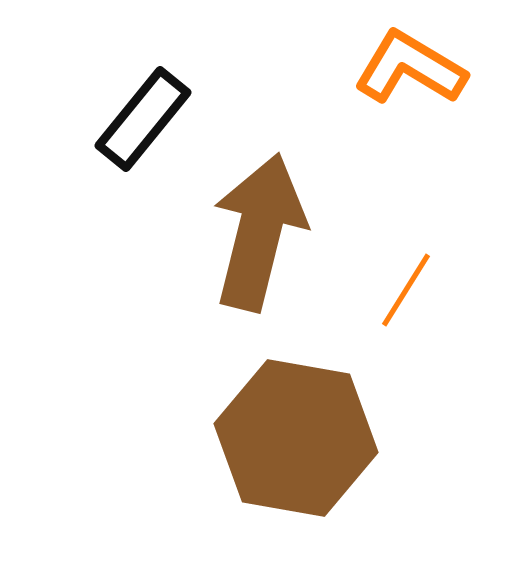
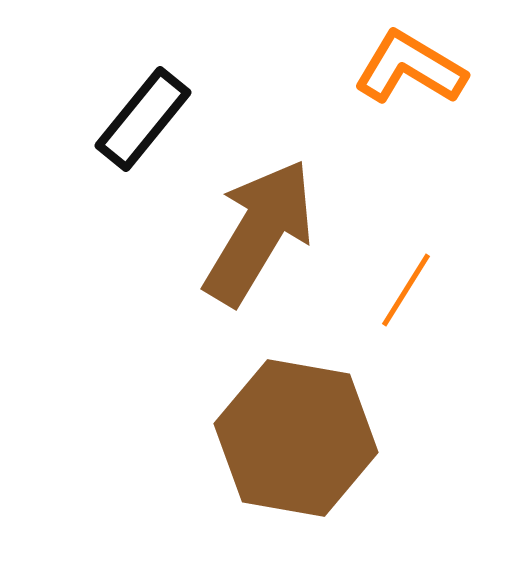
brown arrow: rotated 17 degrees clockwise
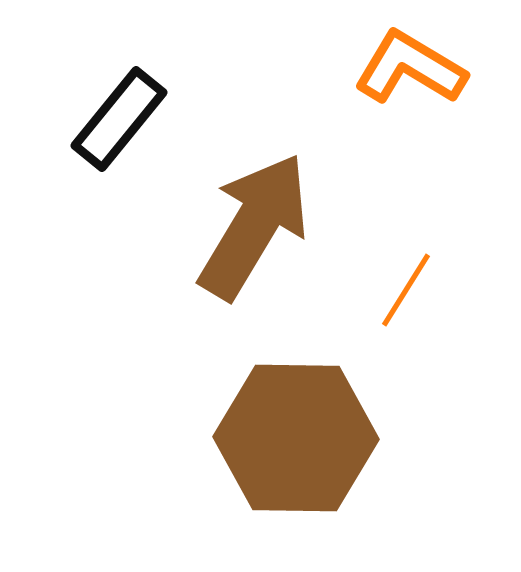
black rectangle: moved 24 px left
brown arrow: moved 5 px left, 6 px up
brown hexagon: rotated 9 degrees counterclockwise
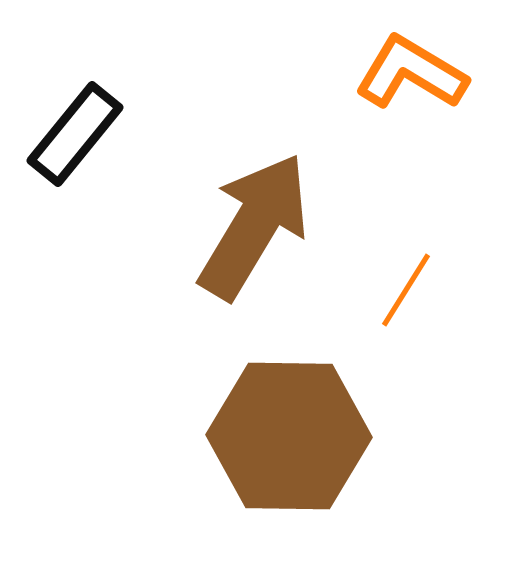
orange L-shape: moved 1 px right, 5 px down
black rectangle: moved 44 px left, 15 px down
brown hexagon: moved 7 px left, 2 px up
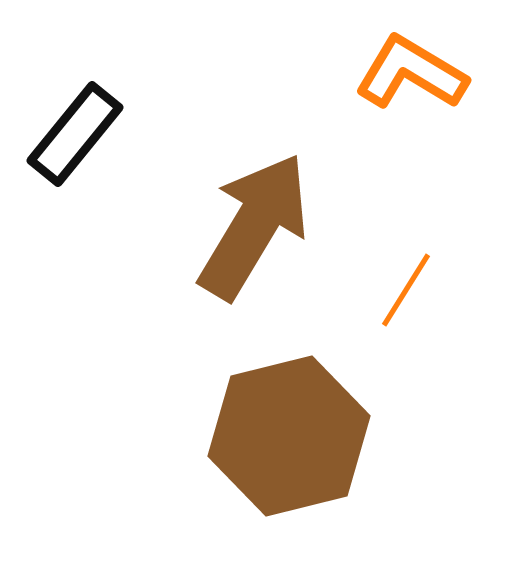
brown hexagon: rotated 15 degrees counterclockwise
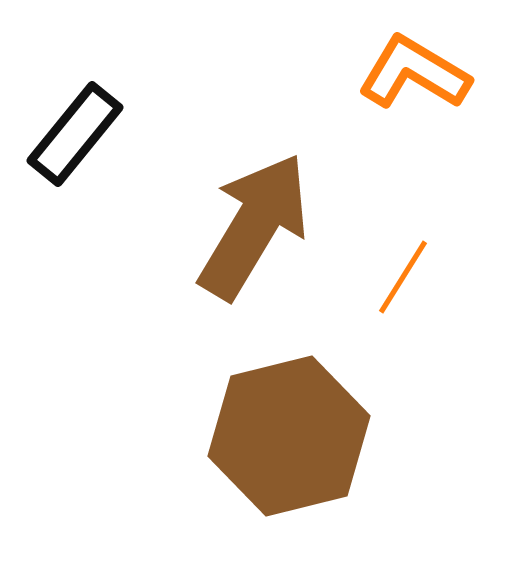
orange L-shape: moved 3 px right
orange line: moved 3 px left, 13 px up
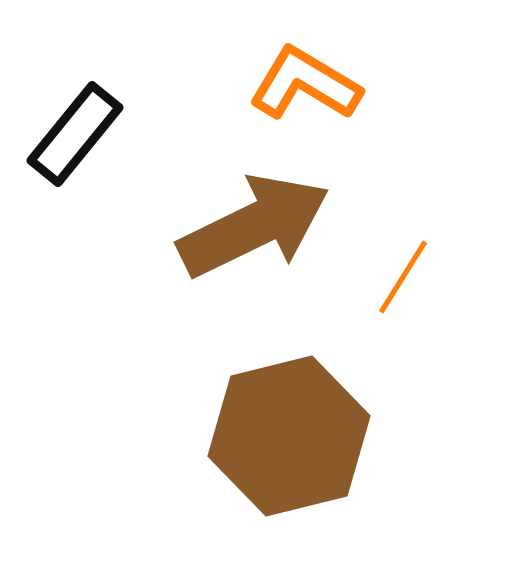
orange L-shape: moved 109 px left, 11 px down
brown arrow: rotated 33 degrees clockwise
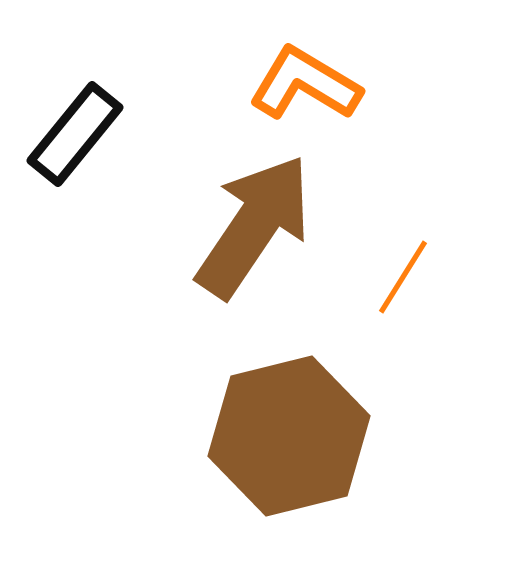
brown arrow: rotated 30 degrees counterclockwise
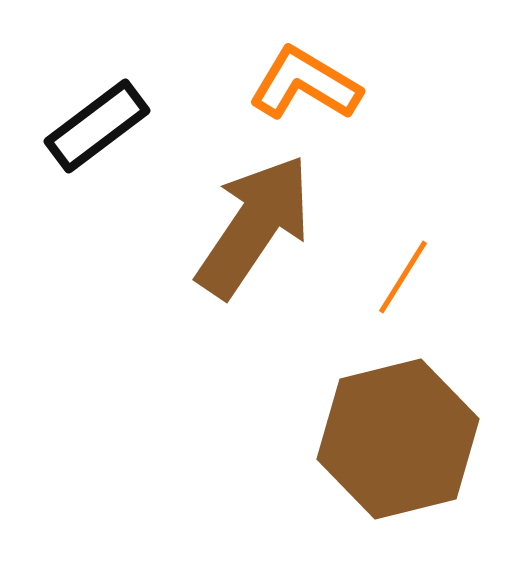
black rectangle: moved 22 px right, 8 px up; rotated 14 degrees clockwise
brown hexagon: moved 109 px right, 3 px down
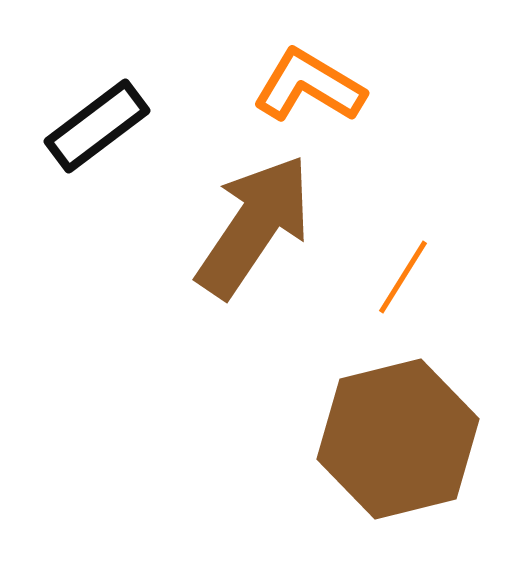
orange L-shape: moved 4 px right, 2 px down
